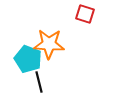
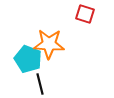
black line: moved 1 px right, 2 px down
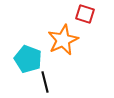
orange star: moved 14 px right, 4 px up; rotated 28 degrees counterclockwise
black line: moved 5 px right, 2 px up
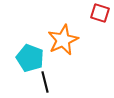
red square: moved 15 px right, 1 px up
cyan pentagon: moved 2 px right, 1 px up
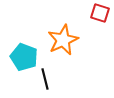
cyan pentagon: moved 6 px left, 1 px up
black line: moved 3 px up
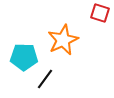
cyan pentagon: rotated 20 degrees counterclockwise
black line: rotated 50 degrees clockwise
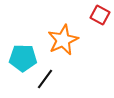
red square: moved 2 px down; rotated 12 degrees clockwise
cyan pentagon: moved 1 px left, 1 px down
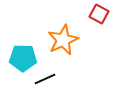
red square: moved 1 px left, 1 px up
black line: rotated 30 degrees clockwise
